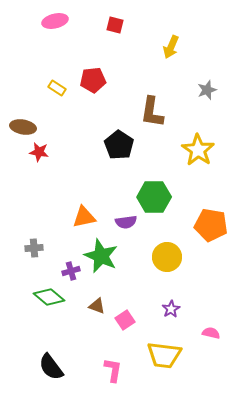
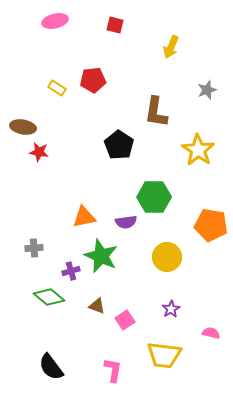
brown L-shape: moved 4 px right
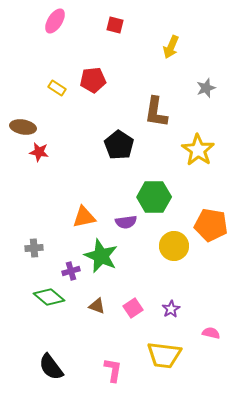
pink ellipse: rotated 45 degrees counterclockwise
gray star: moved 1 px left, 2 px up
yellow circle: moved 7 px right, 11 px up
pink square: moved 8 px right, 12 px up
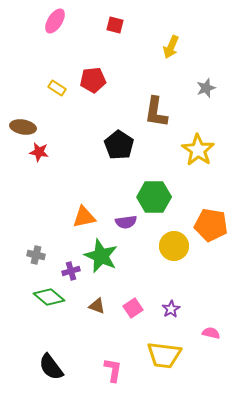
gray cross: moved 2 px right, 7 px down; rotated 18 degrees clockwise
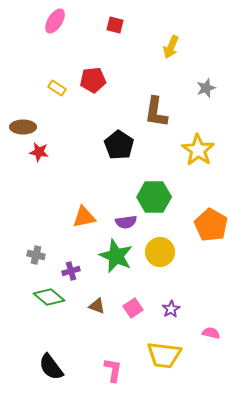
brown ellipse: rotated 10 degrees counterclockwise
orange pentagon: rotated 20 degrees clockwise
yellow circle: moved 14 px left, 6 px down
green star: moved 15 px right
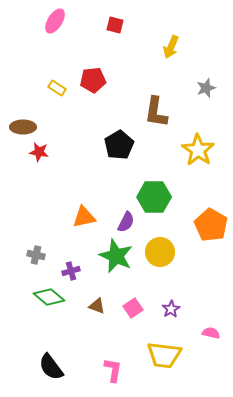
black pentagon: rotated 8 degrees clockwise
purple semicircle: rotated 55 degrees counterclockwise
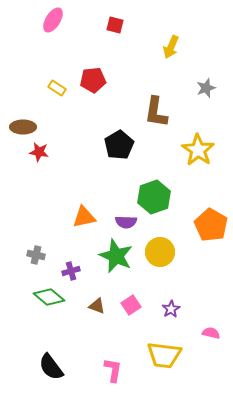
pink ellipse: moved 2 px left, 1 px up
green hexagon: rotated 20 degrees counterclockwise
purple semicircle: rotated 65 degrees clockwise
pink square: moved 2 px left, 3 px up
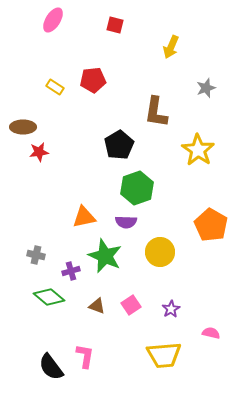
yellow rectangle: moved 2 px left, 1 px up
red star: rotated 18 degrees counterclockwise
green hexagon: moved 17 px left, 9 px up
green star: moved 11 px left
yellow trapezoid: rotated 12 degrees counterclockwise
pink L-shape: moved 28 px left, 14 px up
